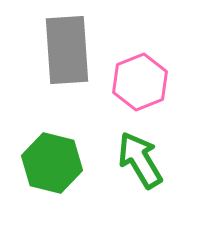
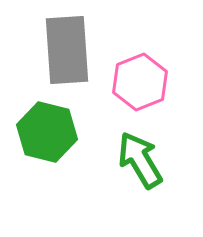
green hexagon: moved 5 px left, 31 px up
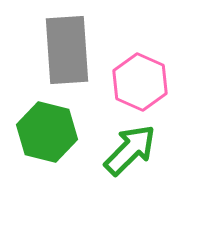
pink hexagon: rotated 14 degrees counterclockwise
green arrow: moved 10 px left, 10 px up; rotated 76 degrees clockwise
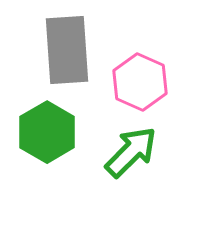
green hexagon: rotated 16 degrees clockwise
green arrow: moved 1 px right, 2 px down
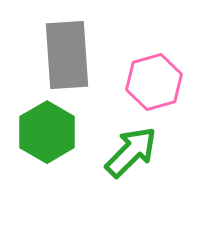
gray rectangle: moved 5 px down
pink hexagon: moved 14 px right; rotated 20 degrees clockwise
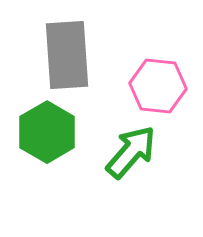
pink hexagon: moved 4 px right, 4 px down; rotated 22 degrees clockwise
green arrow: rotated 4 degrees counterclockwise
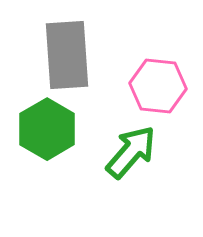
green hexagon: moved 3 px up
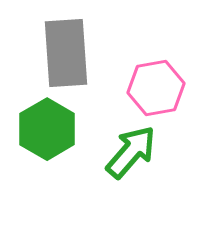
gray rectangle: moved 1 px left, 2 px up
pink hexagon: moved 2 px left, 2 px down; rotated 16 degrees counterclockwise
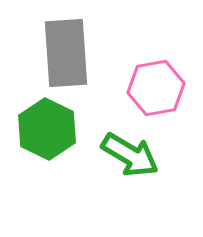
green hexagon: rotated 4 degrees counterclockwise
green arrow: moved 1 px left, 3 px down; rotated 80 degrees clockwise
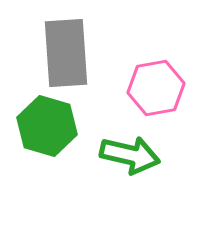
green hexagon: moved 3 px up; rotated 10 degrees counterclockwise
green arrow: rotated 18 degrees counterclockwise
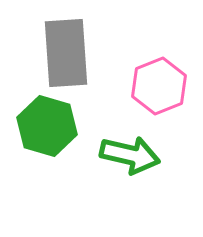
pink hexagon: moved 3 px right, 2 px up; rotated 12 degrees counterclockwise
